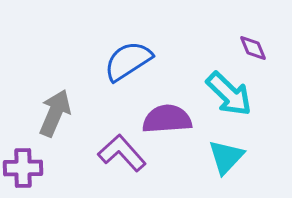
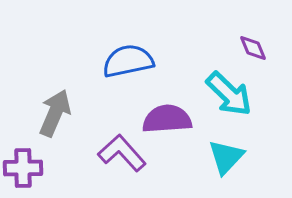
blue semicircle: rotated 21 degrees clockwise
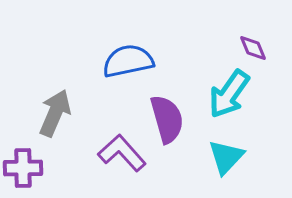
cyan arrow: rotated 81 degrees clockwise
purple semicircle: rotated 78 degrees clockwise
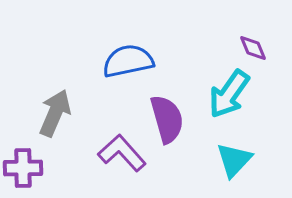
cyan triangle: moved 8 px right, 3 px down
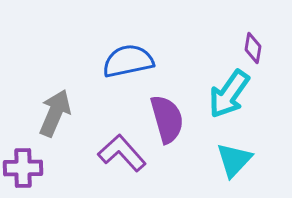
purple diamond: rotated 32 degrees clockwise
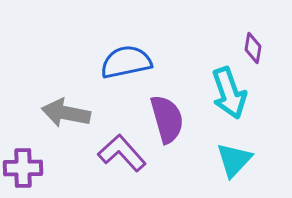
blue semicircle: moved 2 px left, 1 px down
cyan arrow: moved 1 px up; rotated 54 degrees counterclockwise
gray arrow: moved 11 px right; rotated 102 degrees counterclockwise
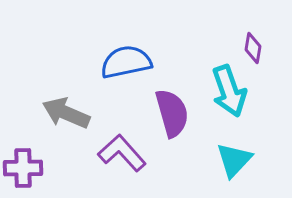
cyan arrow: moved 2 px up
gray arrow: rotated 12 degrees clockwise
purple semicircle: moved 5 px right, 6 px up
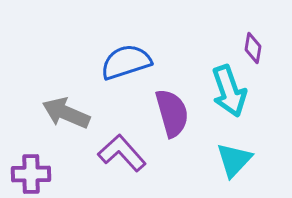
blue semicircle: rotated 6 degrees counterclockwise
purple cross: moved 8 px right, 6 px down
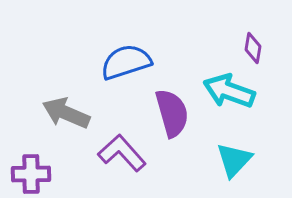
cyan arrow: rotated 129 degrees clockwise
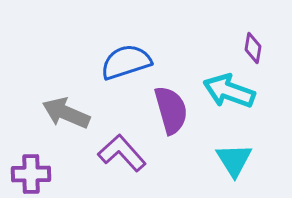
purple semicircle: moved 1 px left, 3 px up
cyan triangle: rotated 15 degrees counterclockwise
